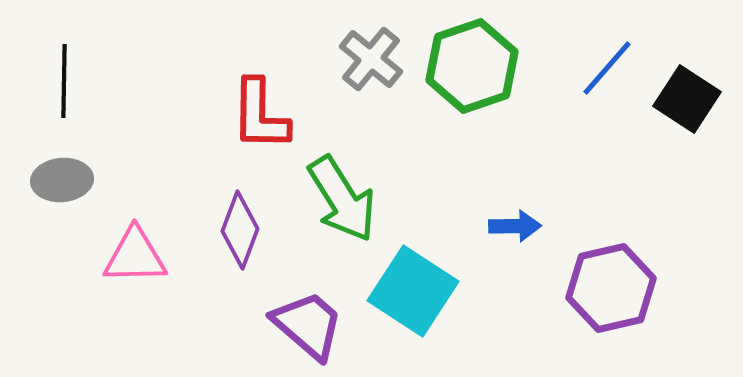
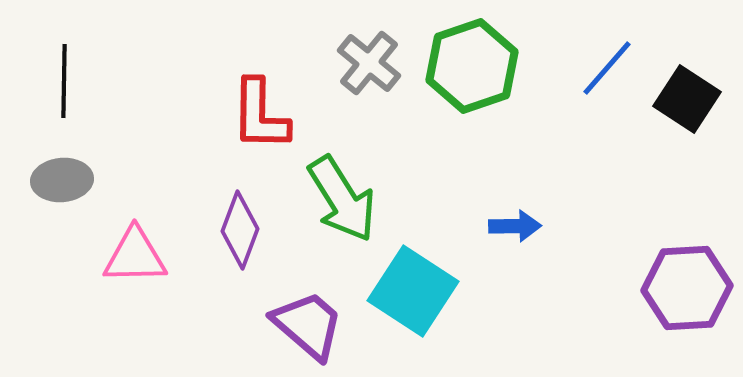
gray cross: moved 2 px left, 4 px down
purple hexagon: moved 76 px right; rotated 10 degrees clockwise
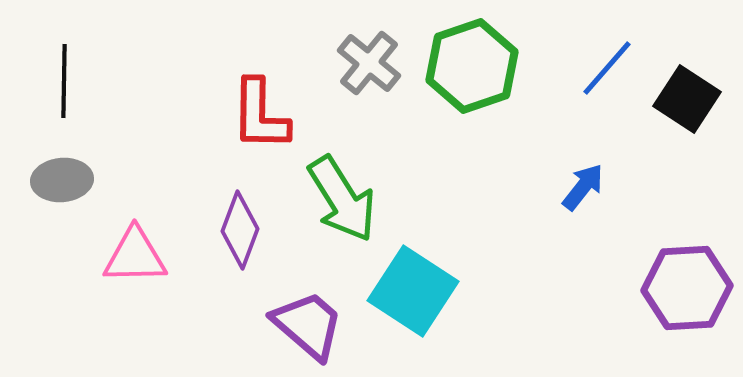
blue arrow: moved 68 px right, 39 px up; rotated 51 degrees counterclockwise
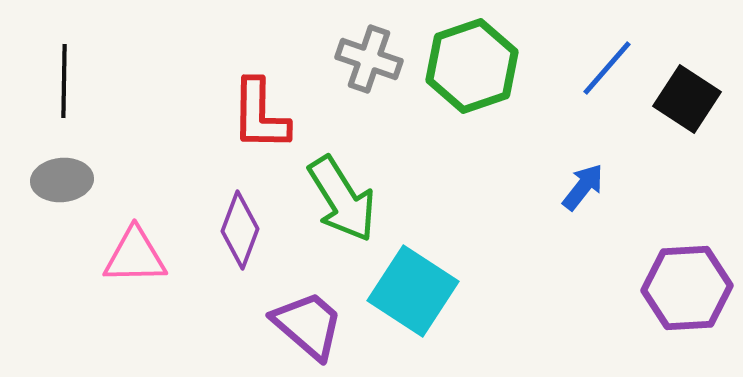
gray cross: moved 4 px up; rotated 20 degrees counterclockwise
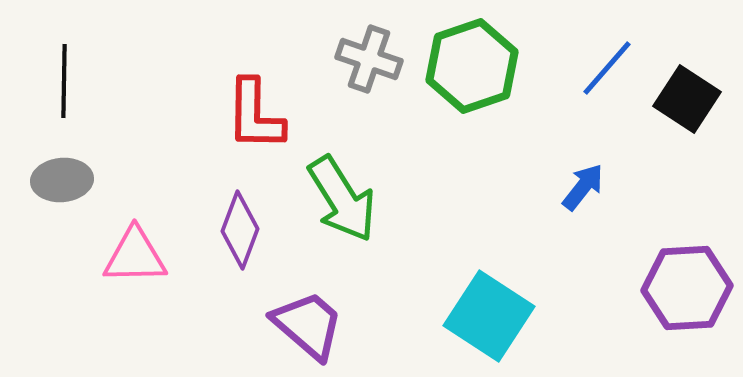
red L-shape: moved 5 px left
cyan square: moved 76 px right, 25 px down
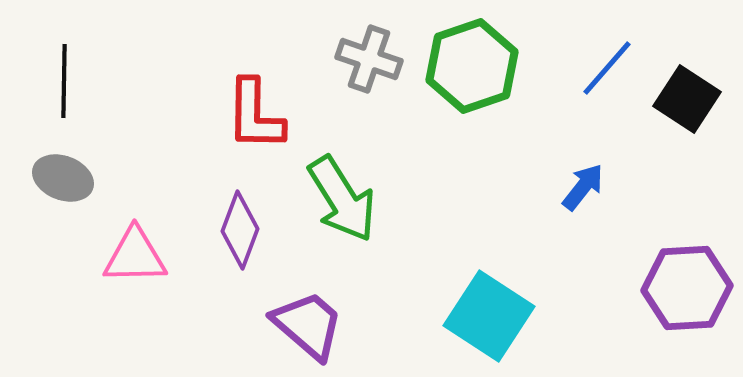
gray ellipse: moved 1 px right, 2 px up; rotated 26 degrees clockwise
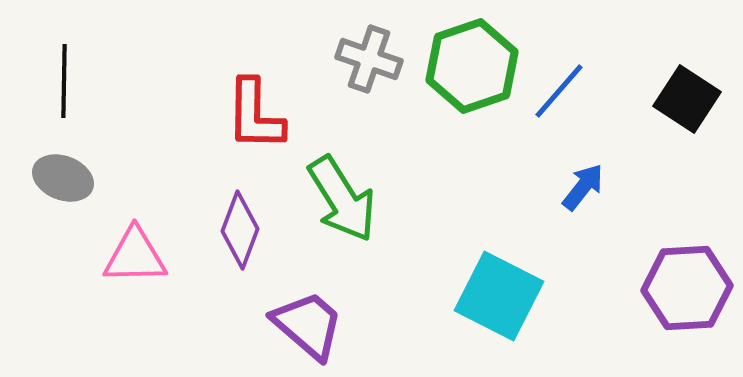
blue line: moved 48 px left, 23 px down
cyan square: moved 10 px right, 20 px up; rotated 6 degrees counterclockwise
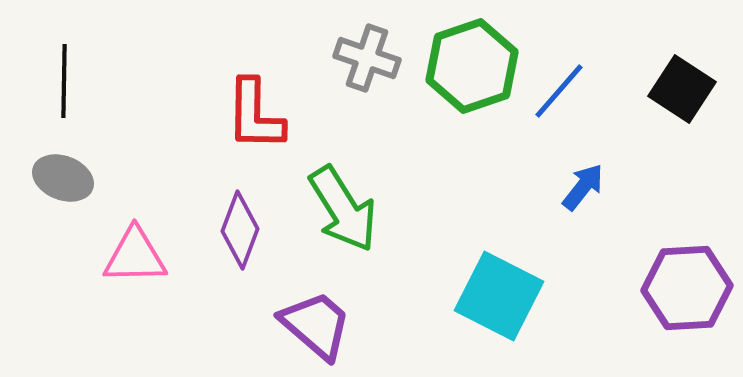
gray cross: moved 2 px left, 1 px up
black square: moved 5 px left, 10 px up
green arrow: moved 1 px right, 10 px down
purple trapezoid: moved 8 px right
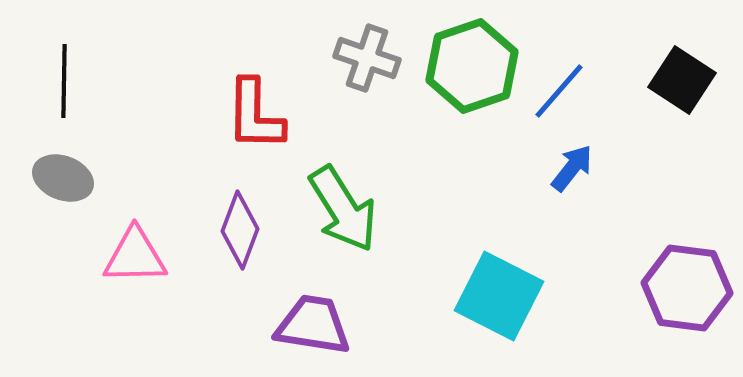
black square: moved 9 px up
blue arrow: moved 11 px left, 19 px up
purple hexagon: rotated 10 degrees clockwise
purple trapezoid: moved 3 px left; rotated 32 degrees counterclockwise
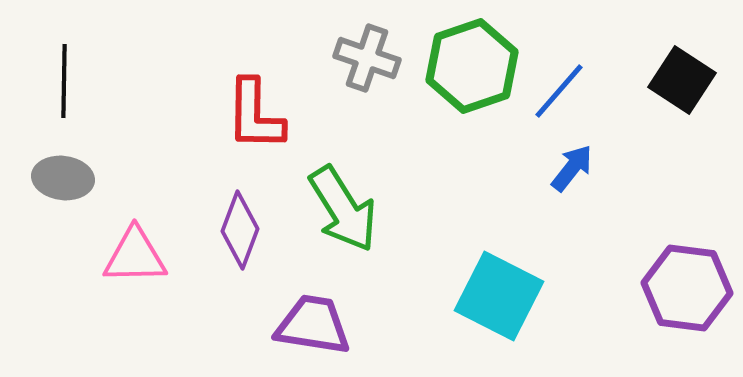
gray ellipse: rotated 14 degrees counterclockwise
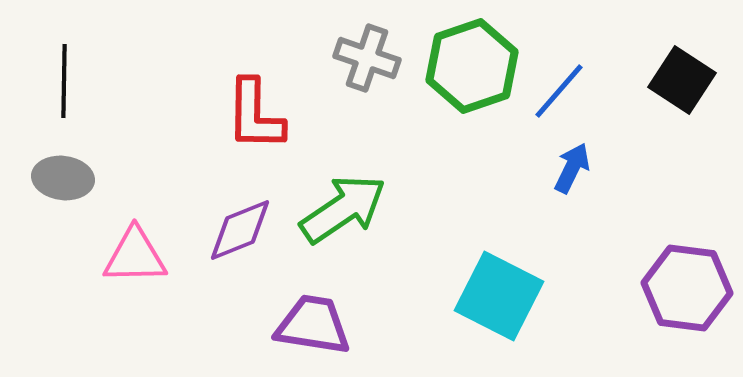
blue arrow: rotated 12 degrees counterclockwise
green arrow: rotated 92 degrees counterclockwise
purple diamond: rotated 48 degrees clockwise
